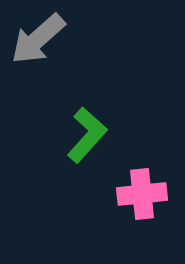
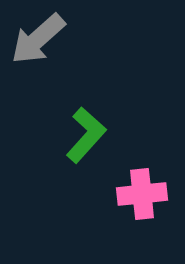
green L-shape: moved 1 px left
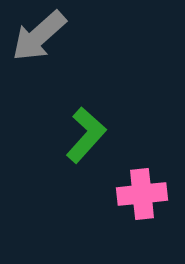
gray arrow: moved 1 px right, 3 px up
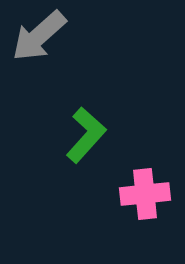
pink cross: moved 3 px right
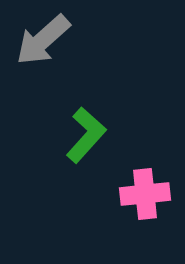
gray arrow: moved 4 px right, 4 px down
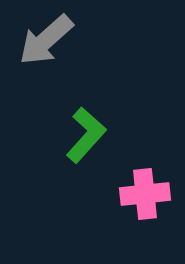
gray arrow: moved 3 px right
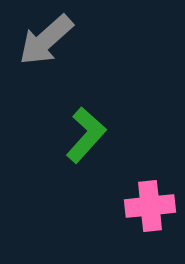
pink cross: moved 5 px right, 12 px down
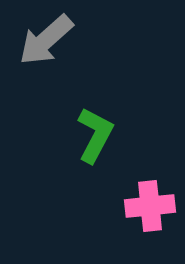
green L-shape: moved 9 px right; rotated 14 degrees counterclockwise
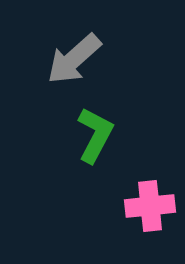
gray arrow: moved 28 px right, 19 px down
